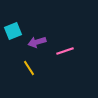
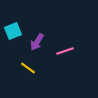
purple arrow: rotated 42 degrees counterclockwise
yellow line: moved 1 px left; rotated 21 degrees counterclockwise
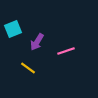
cyan square: moved 2 px up
pink line: moved 1 px right
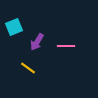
cyan square: moved 1 px right, 2 px up
pink line: moved 5 px up; rotated 18 degrees clockwise
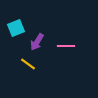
cyan square: moved 2 px right, 1 px down
yellow line: moved 4 px up
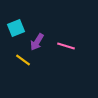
pink line: rotated 18 degrees clockwise
yellow line: moved 5 px left, 4 px up
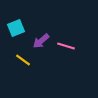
purple arrow: moved 4 px right, 1 px up; rotated 18 degrees clockwise
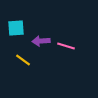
cyan square: rotated 18 degrees clockwise
purple arrow: rotated 36 degrees clockwise
